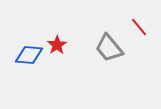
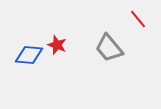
red line: moved 1 px left, 8 px up
red star: rotated 18 degrees counterclockwise
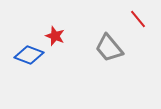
red star: moved 2 px left, 9 px up
blue diamond: rotated 16 degrees clockwise
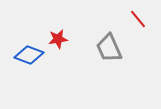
red star: moved 3 px right, 3 px down; rotated 30 degrees counterclockwise
gray trapezoid: rotated 16 degrees clockwise
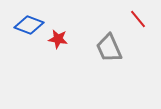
red star: rotated 18 degrees clockwise
blue diamond: moved 30 px up
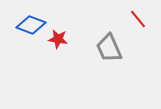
blue diamond: moved 2 px right
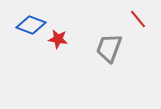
gray trapezoid: rotated 44 degrees clockwise
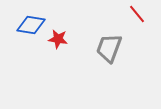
red line: moved 1 px left, 5 px up
blue diamond: rotated 12 degrees counterclockwise
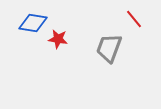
red line: moved 3 px left, 5 px down
blue diamond: moved 2 px right, 2 px up
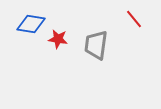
blue diamond: moved 2 px left, 1 px down
gray trapezoid: moved 13 px left, 3 px up; rotated 12 degrees counterclockwise
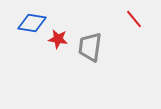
blue diamond: moved 1 px right, 1 px up
gray trapezoid: moved 6 px left, 2 px down
